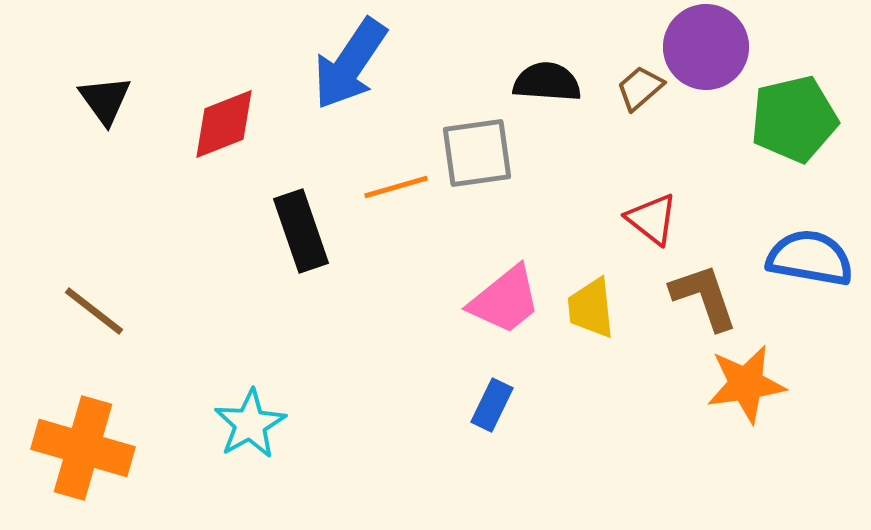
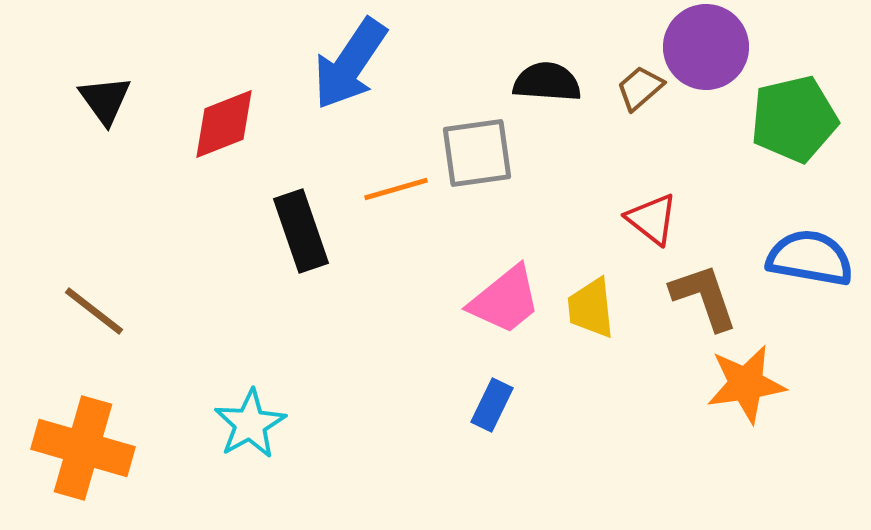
orange line: moved 2 px down
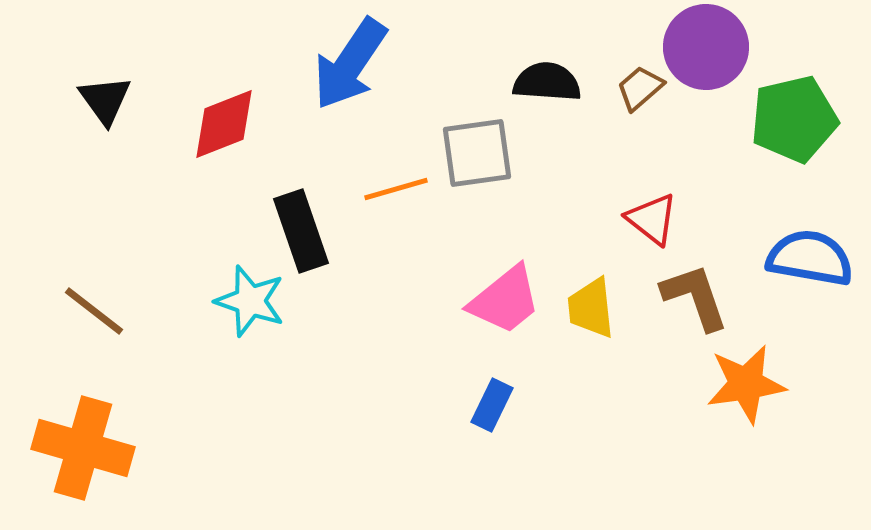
brown L-shape: moved 9 px left
cyan star: moved 123 px up; rotated 24 degrees counterclockwise
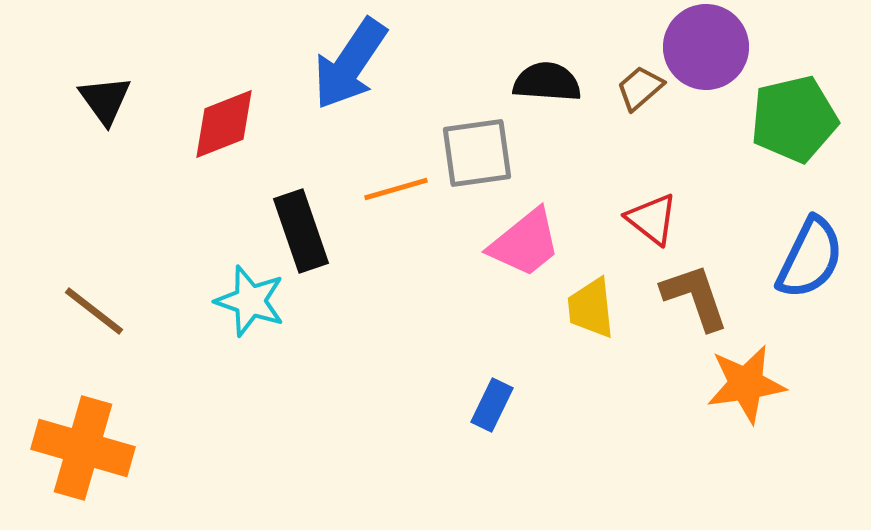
blue semicircle: rotated 106 degrees clockwise
pink trapezoid: moved 20 px right, 57 px up
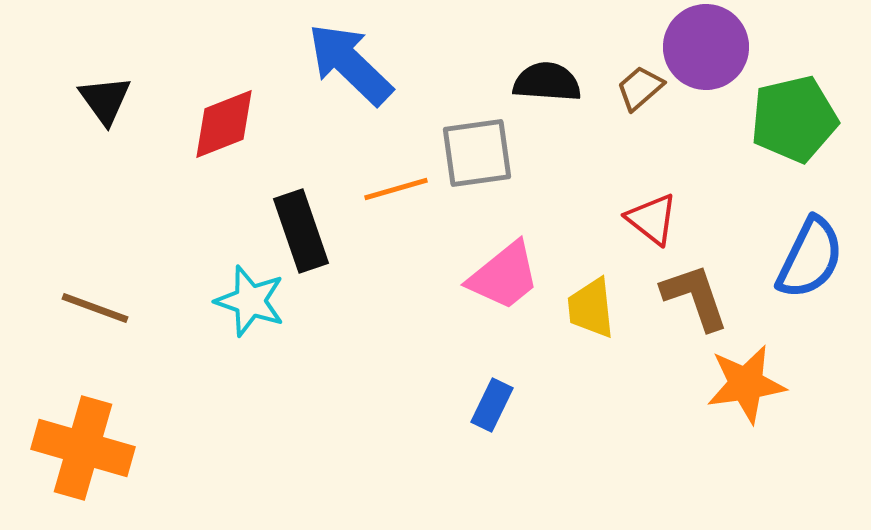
blue arrow: rotated 100 degrees clockwise
pink trapezoid: moved 21 px left, 33 px down
brown line: moved 1 px right, 3 px up; rotated 18 degrees counterclockwise
